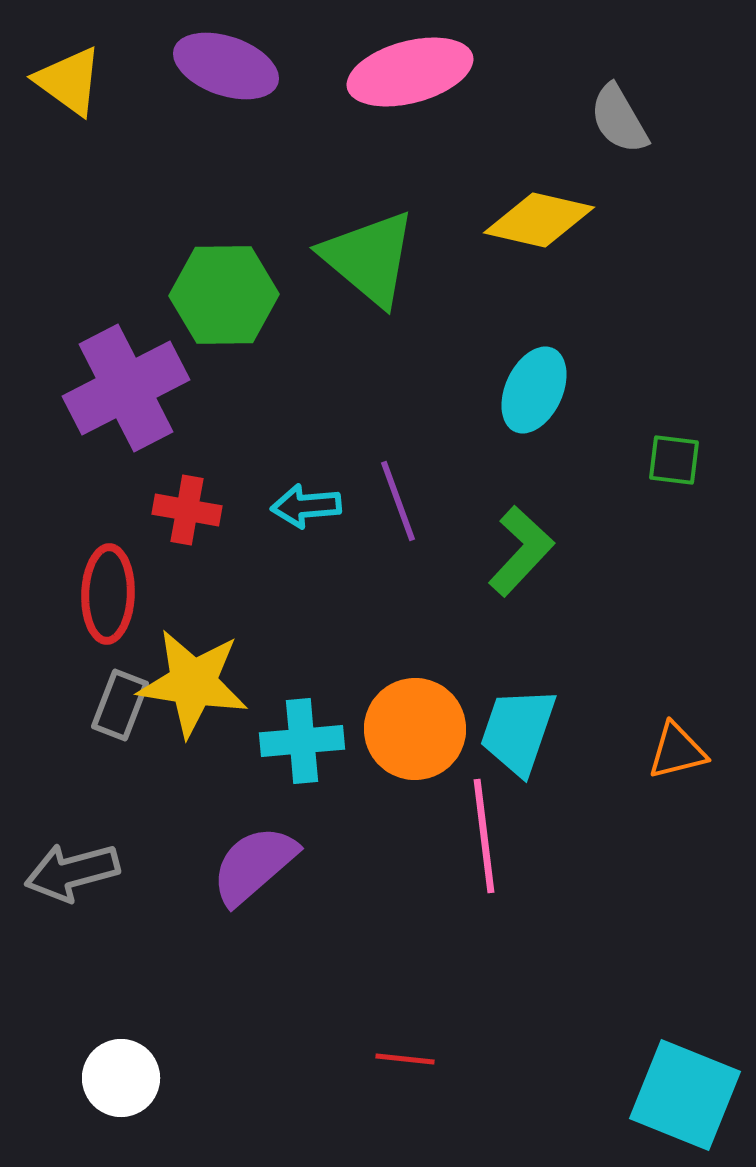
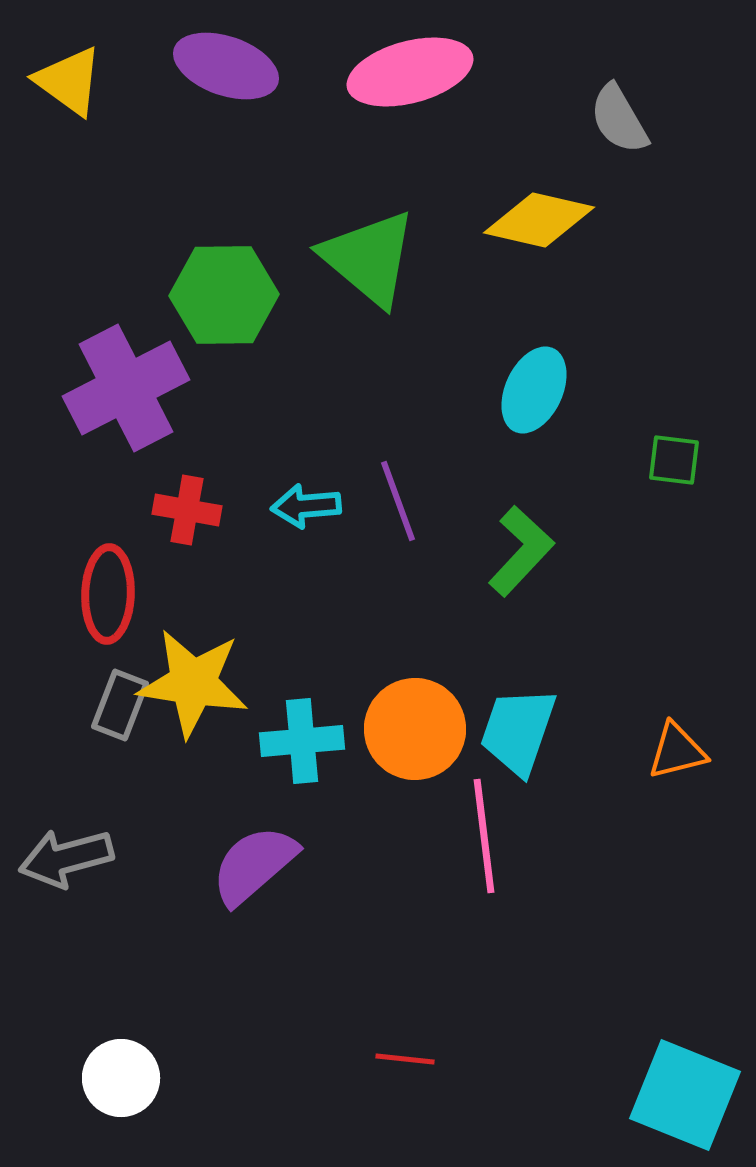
gray arrow: moved 6 px left, 14 px up
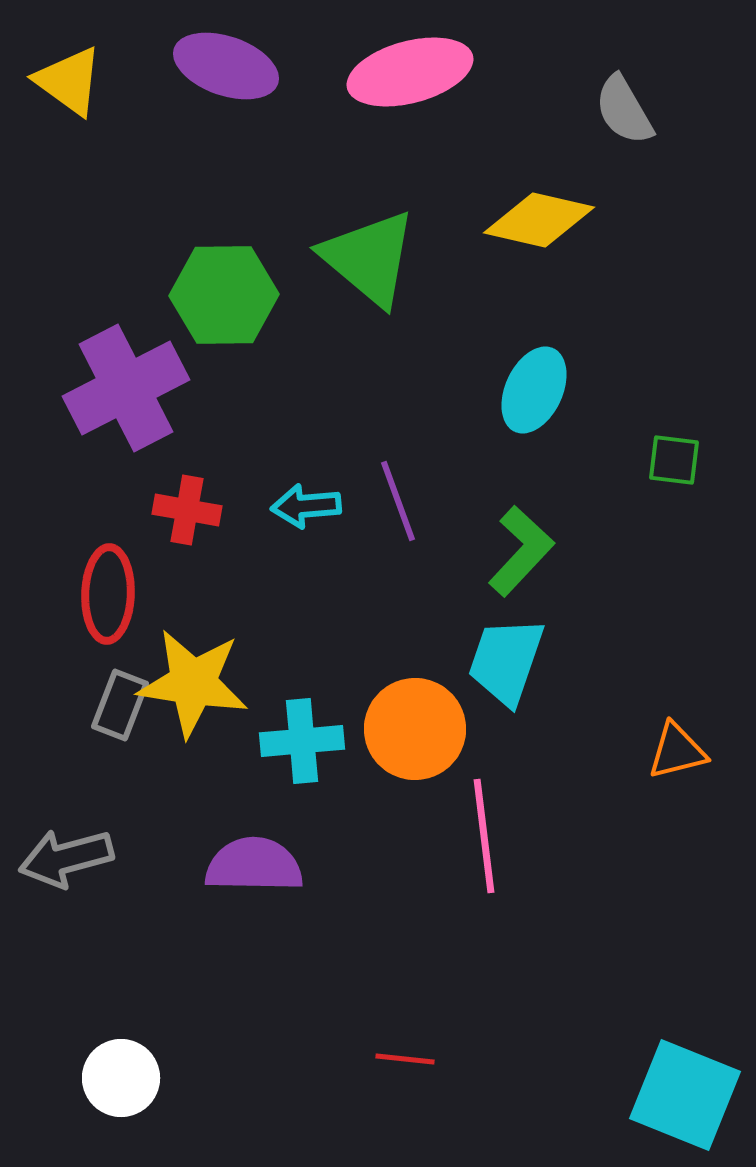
gray semicircle: moved 5 px right, 9 px up
cyan trapezoid: moved 12 px left, 70 px up
purple semicircle: rotated 42 degrees clockwise
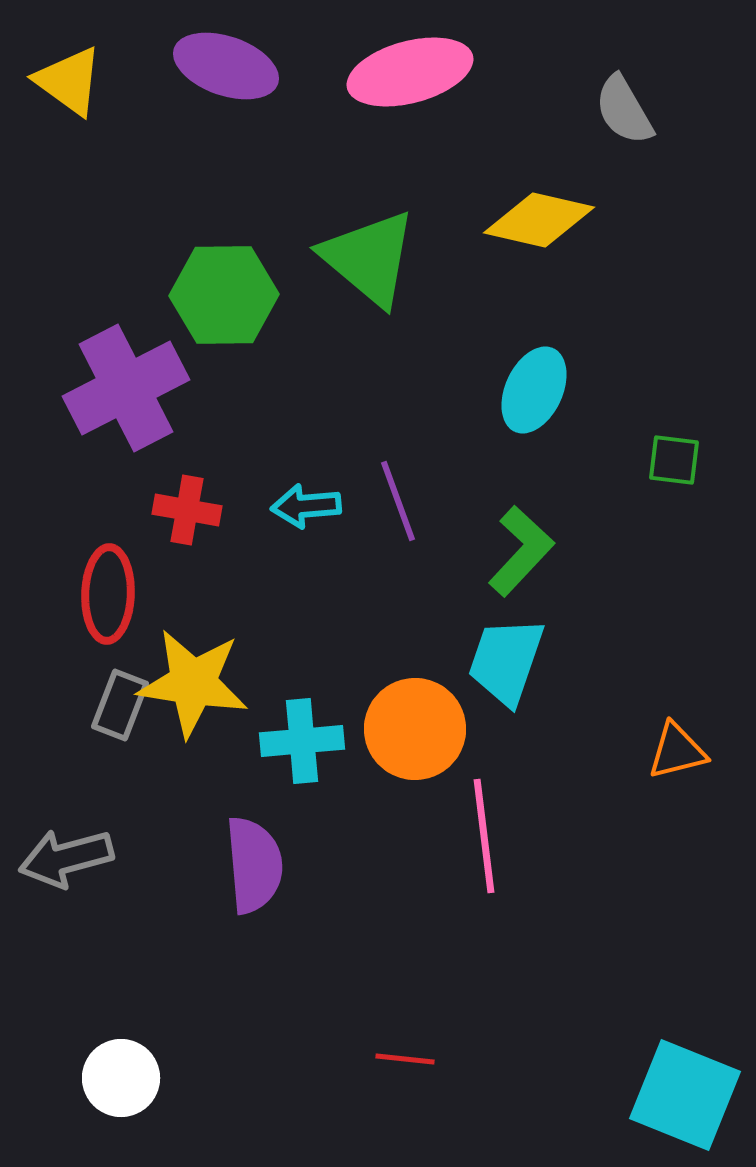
purple semicircle: rotated 84 degrees clockwise
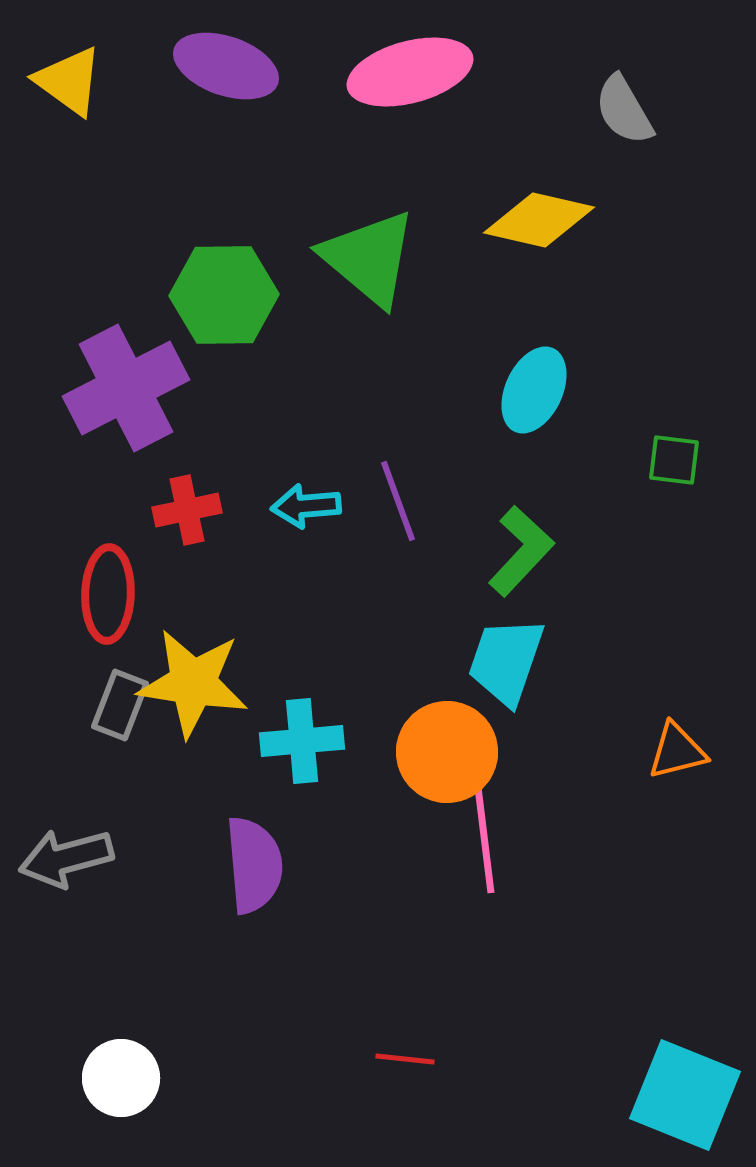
red cross: rotated 22 degrees counterclockwise
orange circle: moved 32 px right, 23 px down
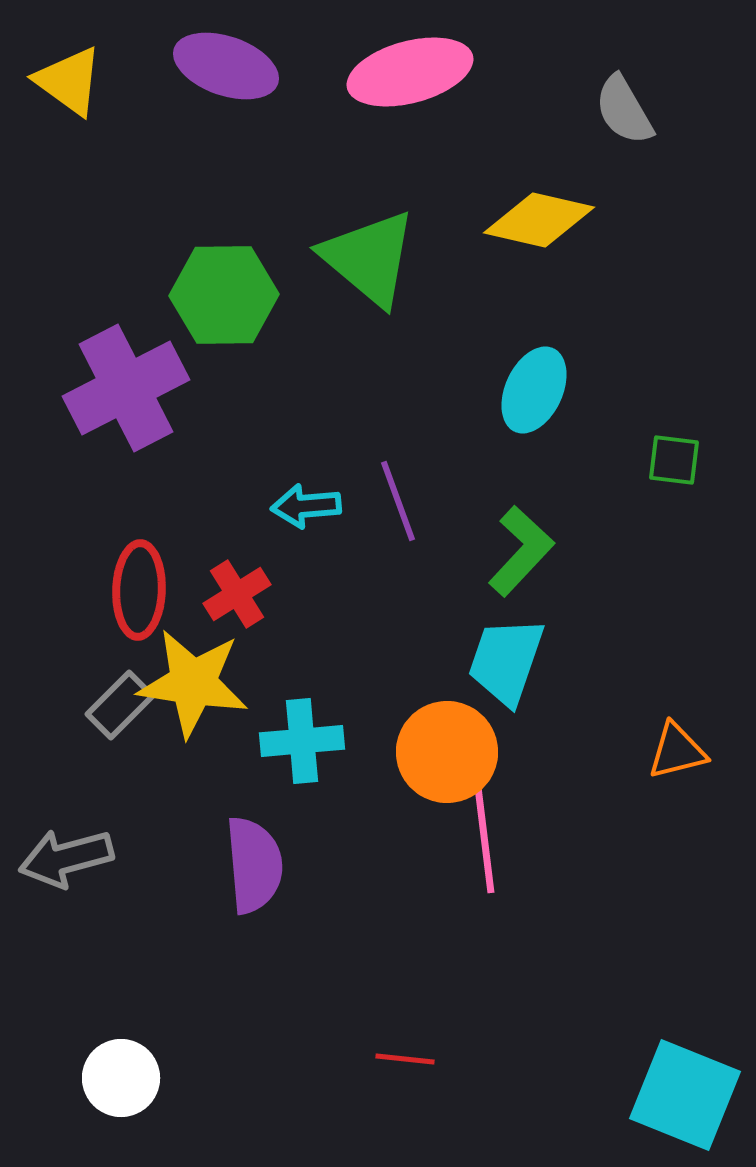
red cross: moved 50 px right, 84 px down; rotated 20 degrees counterclockwise
red ellipse: moved 31 px right, 4 px up
gray rectangle: rotated 24 degrees clockwise
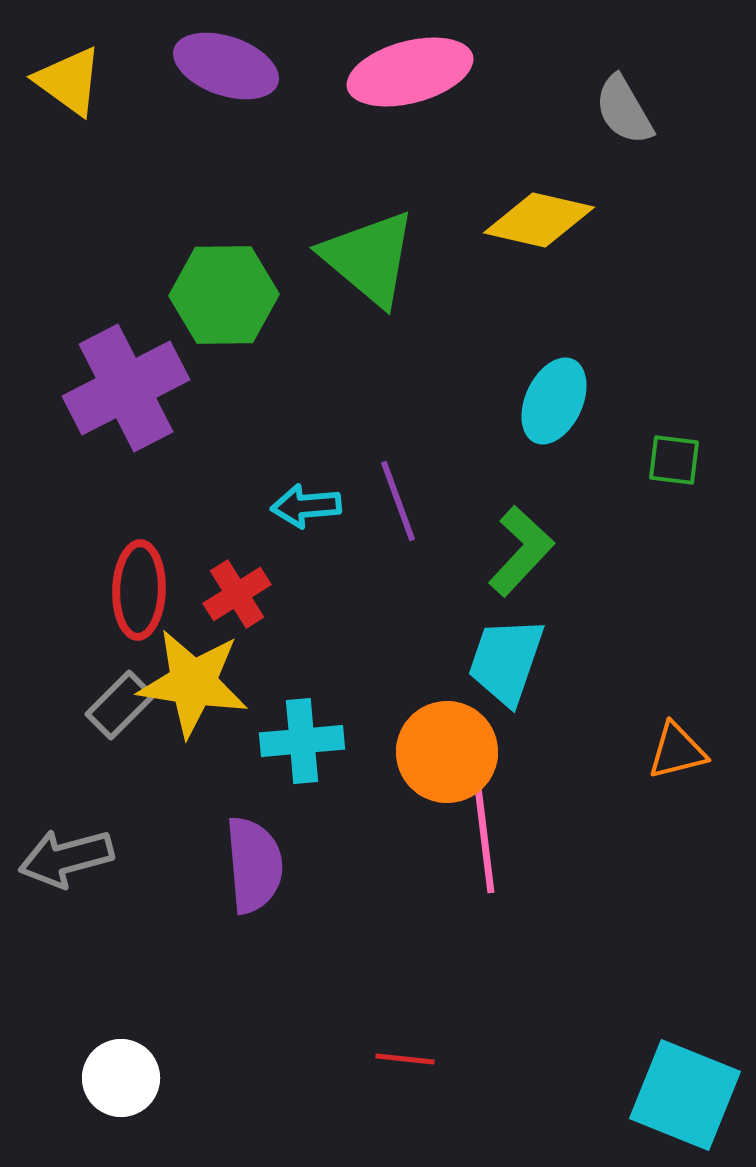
cyan ellipse: moved 20 px right, 11 px down
